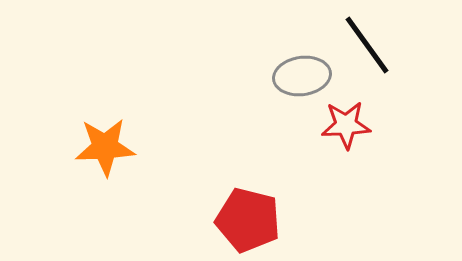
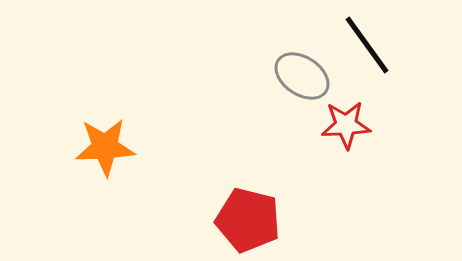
gray ellipse: rotated 42 degrees clockwise
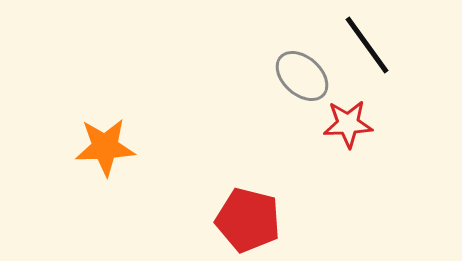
gray ellipse: rotated 8 degrees clockwise
red star: moved 2 px right, 1 px up
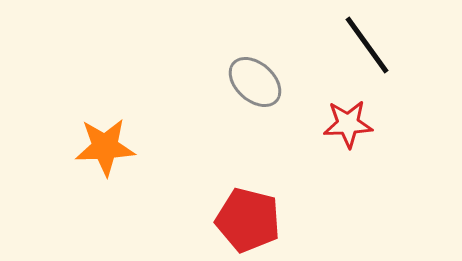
gray ellipse: moved 47 px left, 6 px down
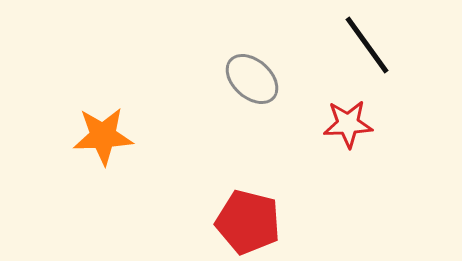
gray ellipse: moved 3 px left, 3 px up
orange star: moved 2 px left, 11 px up
red pentagon: moved 2 px down
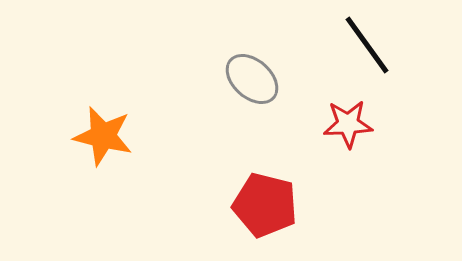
orange star: rotated 16 degrees clockwise
red pentagon: moved 17 px right, 17 px up
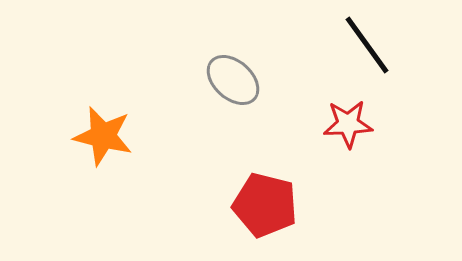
gray ellipse: moved 19 px left, 1 px down
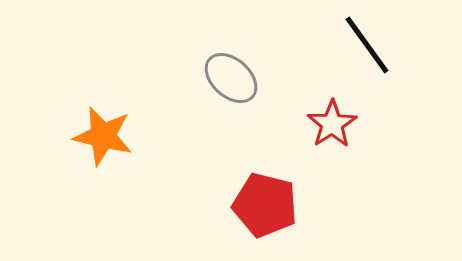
gray ellipse: moved 2 px left, 2 px up
red star: moved 16 px left; rotated 30 degrees counterclockwise
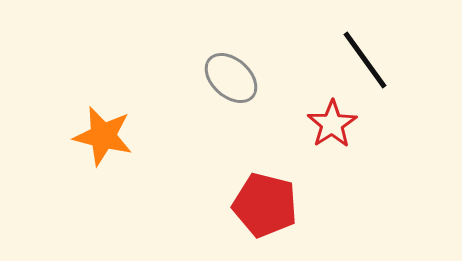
black line: moved 2 px left, 15 px down
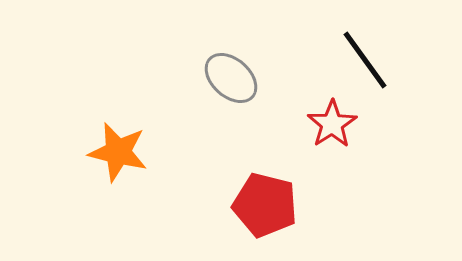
orange star: moved 15 px right, 16 px down
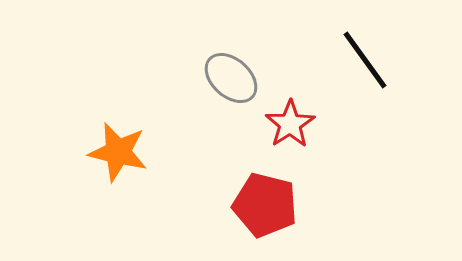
red star: moved 42 px left
